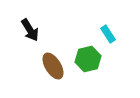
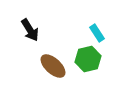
cyan rectangle: moved 11 px left, 1 px up
brown ellipse: rotated 16 degrees counterclockwise
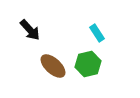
black arrow: rotated 10 degrees counterclockwise
green hexagon: moved 5 px down
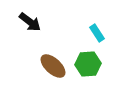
black arrow: moved 8 px up; rotated 10 degrees counterclockwise
green hexagon: rotated 10 degrees clockwise
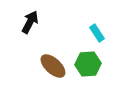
black arrow: rotated 100 degrees counterclockwise
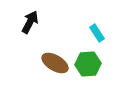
brown ellipse: moved 2 px right, 3 px up; rotated 12 degrees counterclockwise
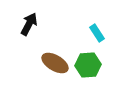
black arrow: moved 1 px left, 2 px down
green hexagon: moved 1 px down
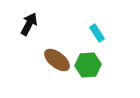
brown ellipse: moved 2 px right, 3 px up; rotated 8 degrees clockwise
